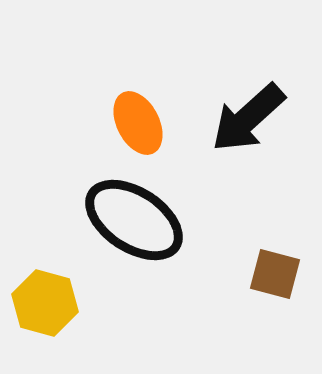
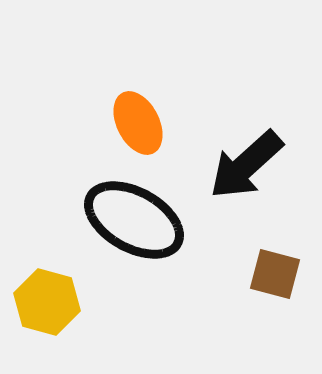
black arrow: moved 2 px left, 47 px down
black ellipse: rotated 4 degrees counterclockwise
yellow hexagon: moved 2 px right, 1 px up
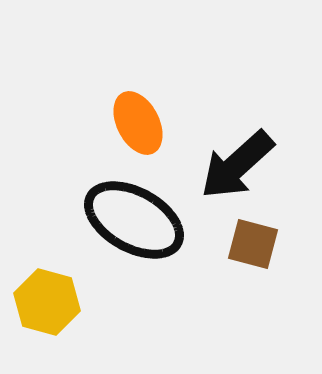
black arrow: moved 9 px left
brown square: moved 22 px left, 30 px up
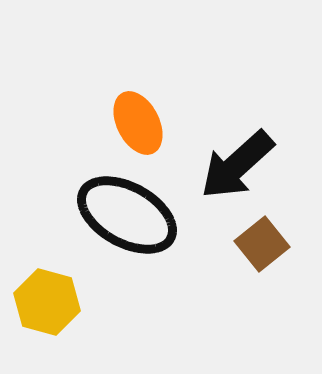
black ellipse: moved 7 px left, 5 px up
brown square: moved 9 px right; rotated 36 degrees clockwise
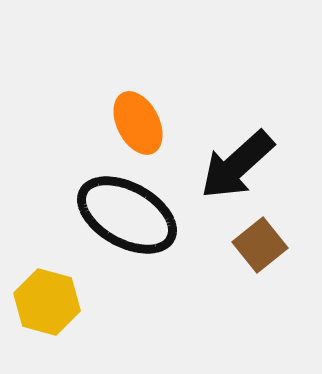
brown square: moved 2 px left, 1 px down
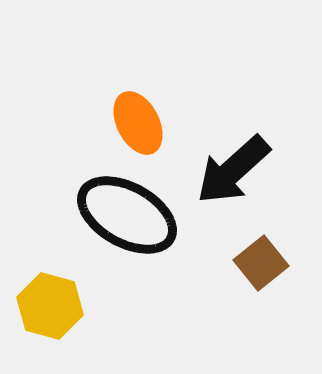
black arrow: moved 4 px left, 5 px down
brown square: moved 1 px right, 18 px down
yellow hexagon: moved 3 px right, 4 px down
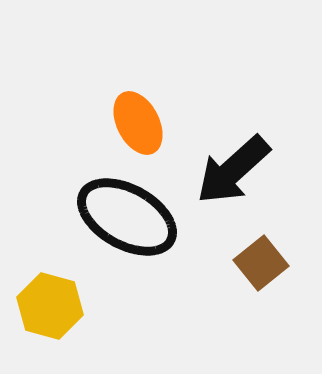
black ellipse: moved 2 px down
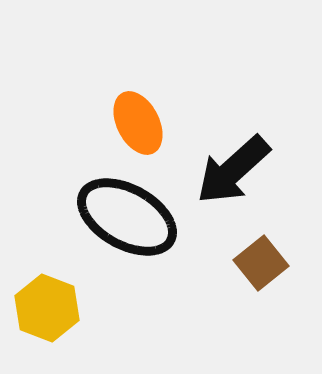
yellow hexagon: moved 3 px left, 2 px down; rotated 6 degrees clockwise
